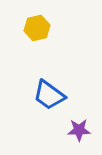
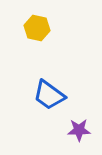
yellow hexagon: rotated 25 degrees clockwise
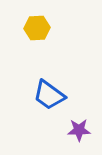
yellow hexagon: rotated 15 degrees counterclockwise
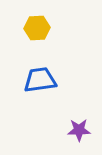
blue trapezoid: moved 9 px left, 15 px up; rotated 136 degrees clockwise
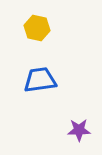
yellow hexagon: rotated 15 degrees clockwise
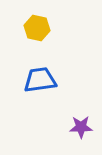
purple star: moved 2 px right, 3 px up
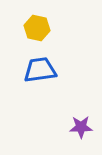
blue trapezoid: moved 10 px up
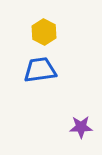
yellow hexagon: moved 7 px right, 4 px down; rotated 15 degrees clockwise
